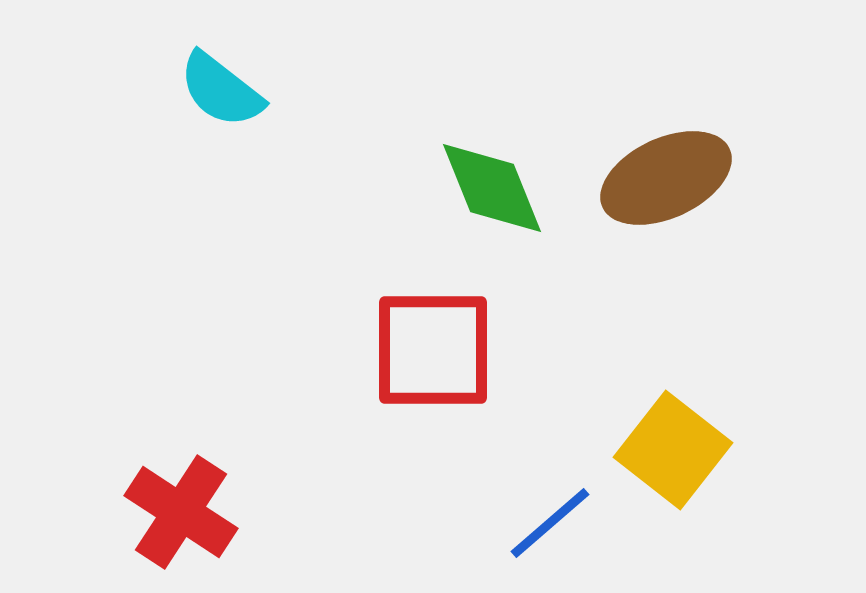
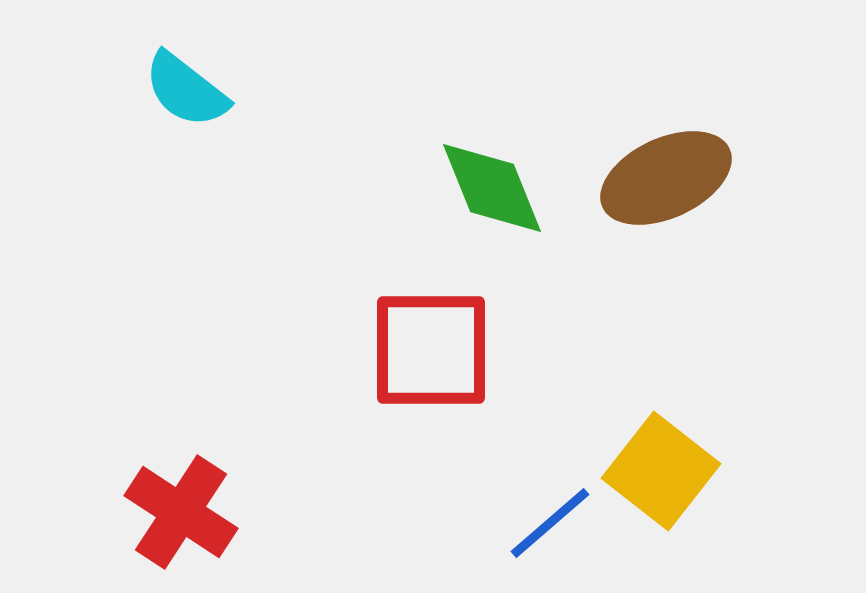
cyan semicircle: moved 35 px left
red square: moved 2 px left
yellow square: moved 12 px left, 21 px down
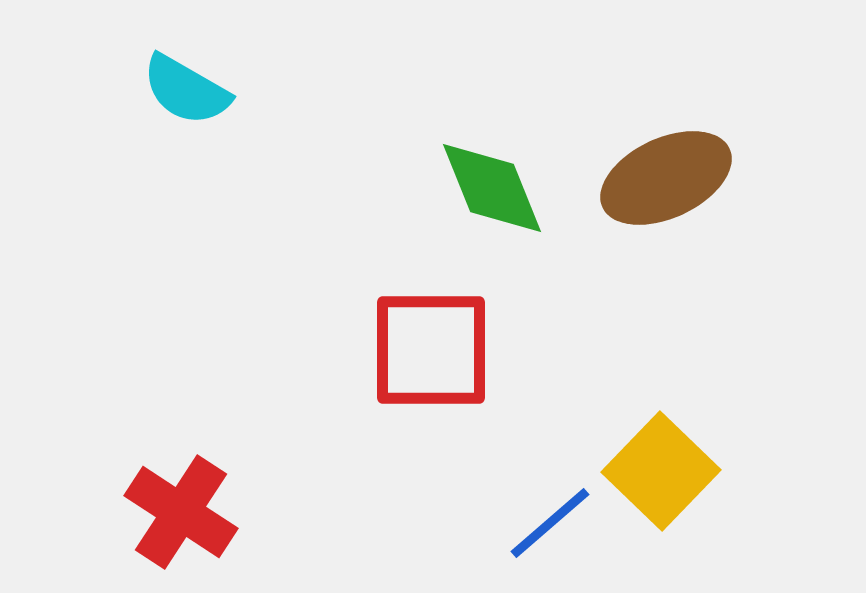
cyan semicircle: rotated 8 degrees counterclockwise
yellow square: rotated 6 degrees clockwise
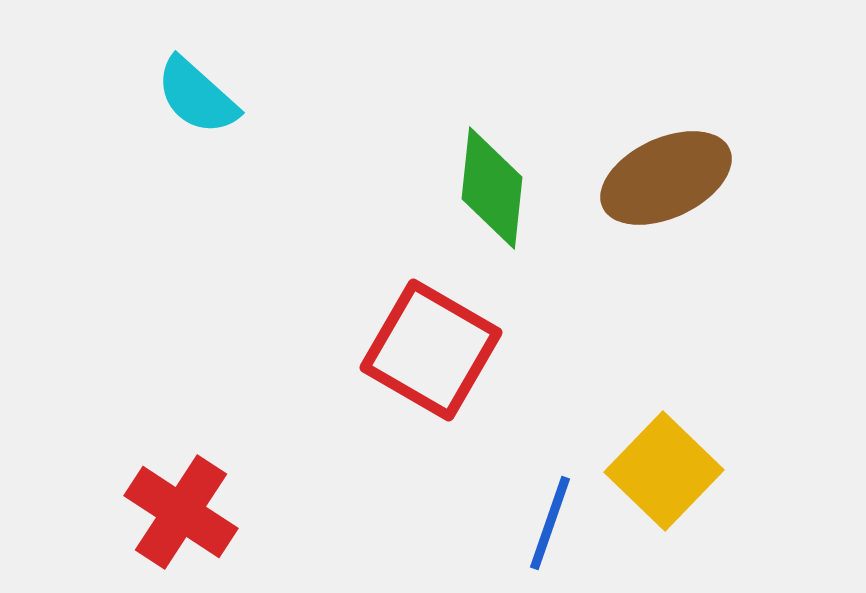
cyan semicircle: moved 11 px right, 6 px down; rotated 12 degrees clockwise
green diamond: rotated 28 degrees clockwise
red square: rotated 30 degrees clockwise
yellow square: moved 3 px right
blue line: rotated 30 degrees counterclockwise
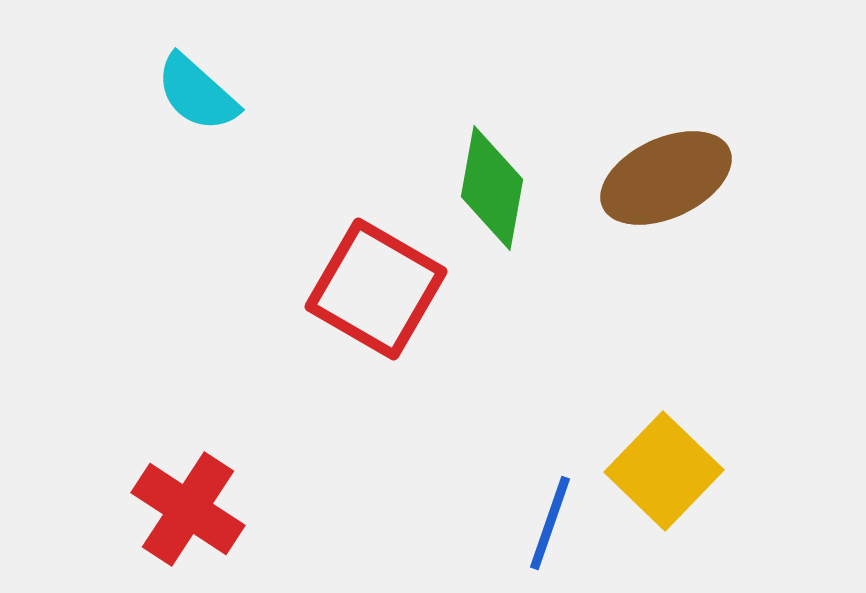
cyan semicircle: moved 3 px up
green diamond: rotated 4 degrees clockwise
red square: moved 55 px left, 61 px up
red cross: moved 7 px right, 3 px up
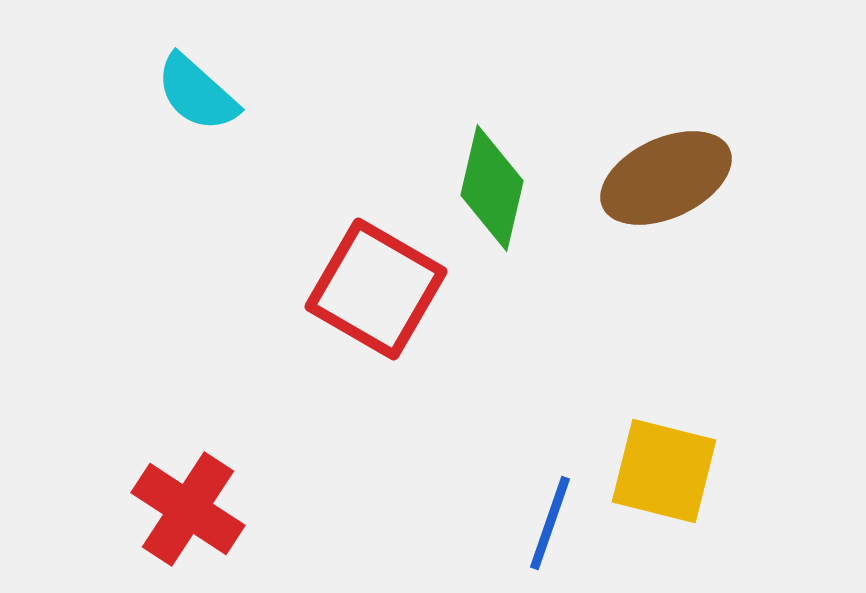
green diamond: rotated 3 degrees clockwise
yellow square: rotated 30 degrees counterclockwise
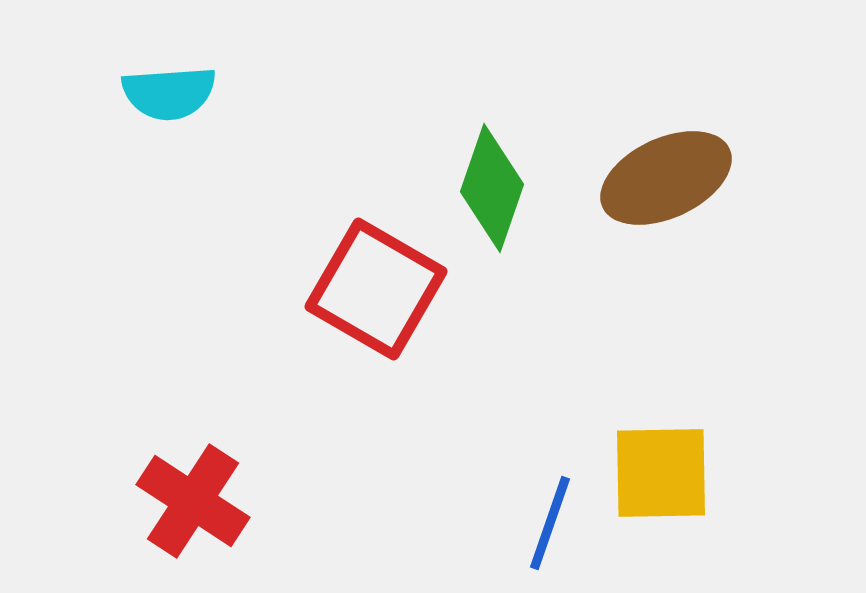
cyan semicircle: moved 28 px left; rotated 46 degrees counterclockwise
green diamond: rotated 6 degrees clockwise
yellow square: moved 3 px left, 2 px down; rotated 15 degrees counterclockwise
red cross: moved 5 px right, 8 px up
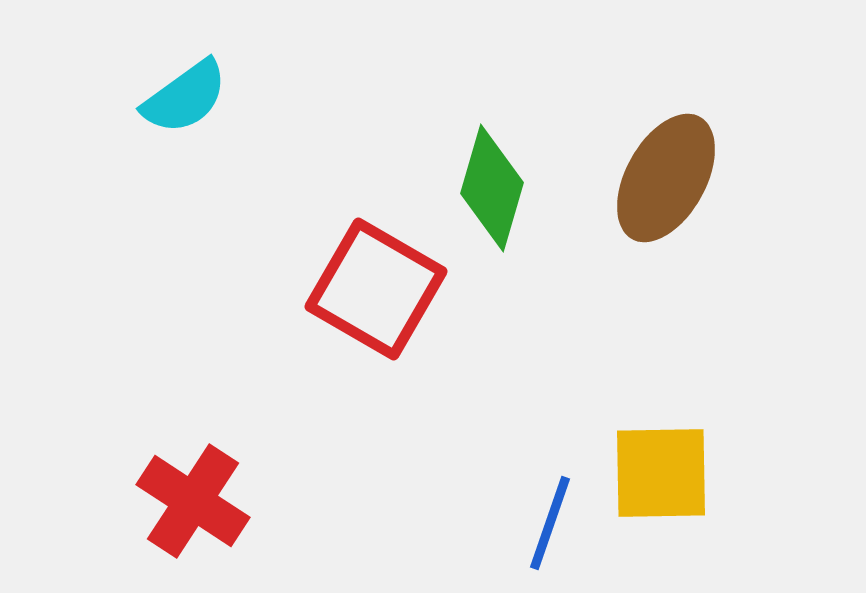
cyan semicircle: moved 16 px right, 4 px down; rotated 32 degrees counterclockwise
brown ellipse: rotated 36 degrees counterclockwise
green diamond: rotated 3 degrees counterclockwise
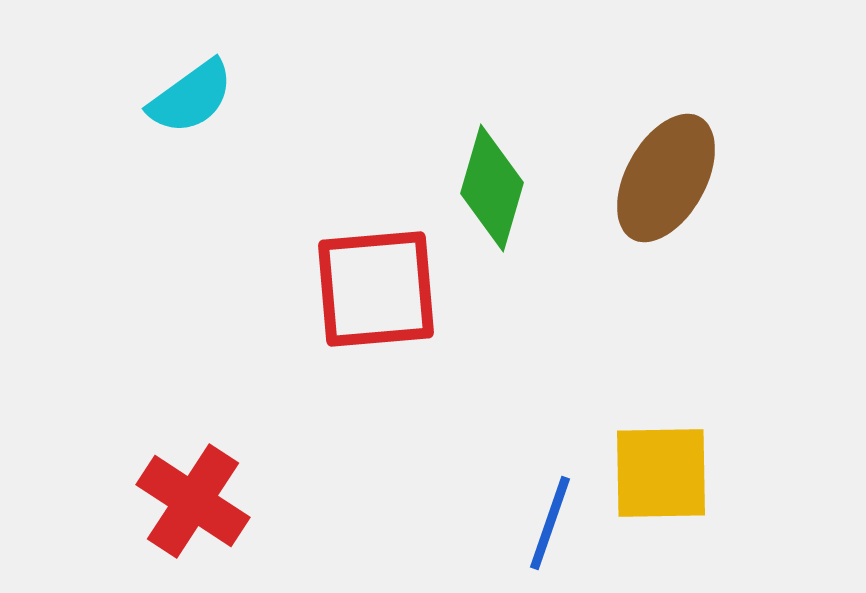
cyan semicircle: moved 6 px right
red square: rotated 35 degrees counterclockwise
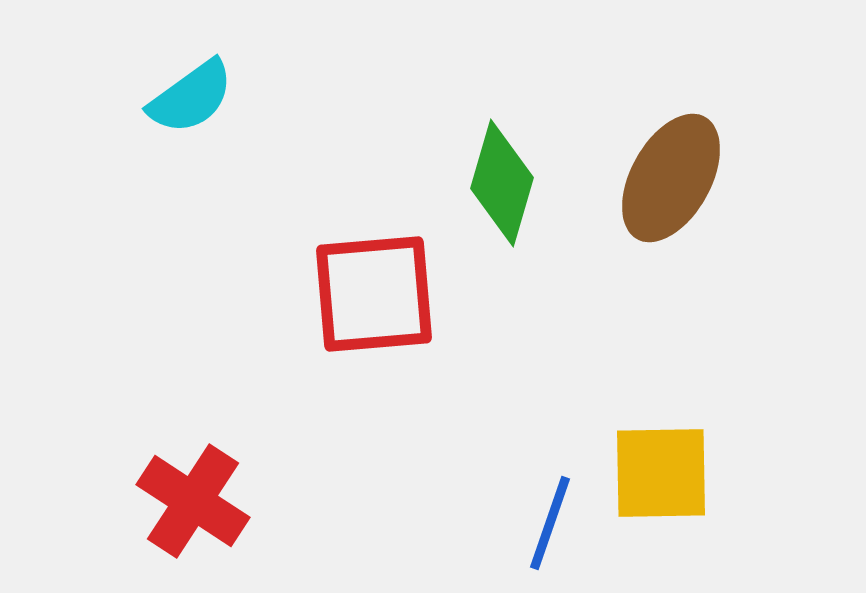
brown ellipse: moved 5 px right
green diamond: moved 10 px right, 5 px up
red square: moved 2 px left, 5 px down
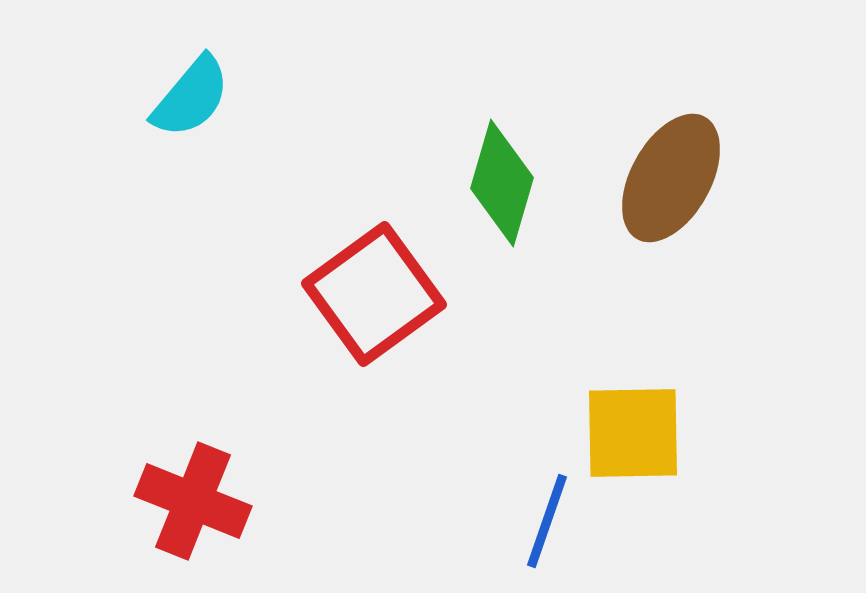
cyan semicircle: rotated 14 degrees counterclockwise
red square: rotated 31 degrees counterclockwise
yellow square: moved 28 px left, 40 px up
red cross: rotated 11 degrees counterclockwise
blue line: moved 3 px left, 2 px up
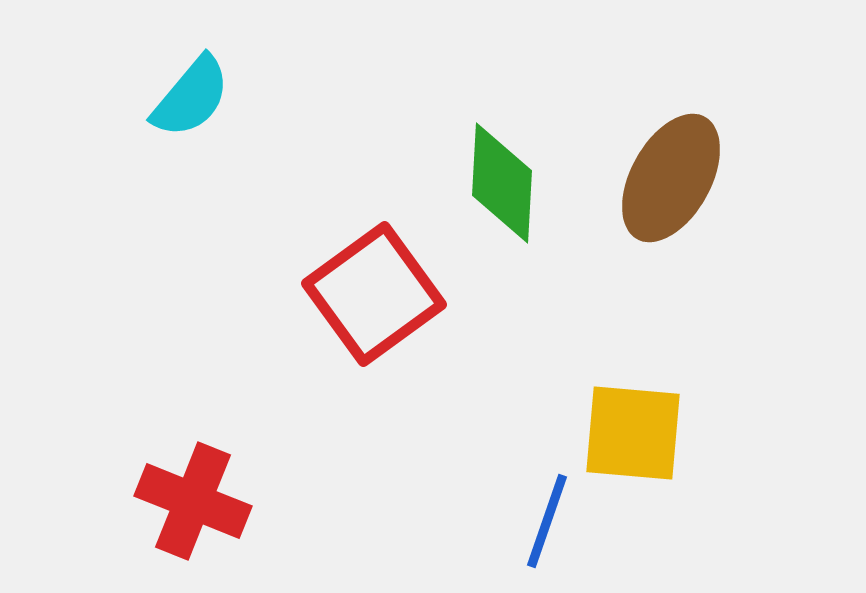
green diamond: rotated 13 degrees counterclockwise
yellow square: rotated 6 degrees clockwise
